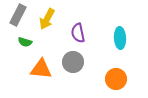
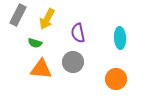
green semicircle: moved 10 px right, 1 px down
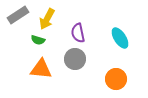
gray rectangle: rotated 30 degrees clockwise
cyan ellipse: rotated 30 degrees counterclockwise
green semicircle: moved 3 px right, 3 px up
gray circle: moved 2 px right, 3 px up
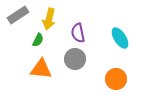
yellow arrow: moved 2 px right; rotated 15 degrees counterclockwise
green semicircle: rotated 80 degrees counterclockwise
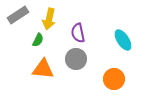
cyan ellipse: moved 3 px right, 2 px down
gray circle: moved 1 px right
orange triangle: moved 2 px right
orange circle: moved 2 px left
